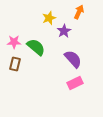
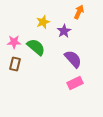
yellow star: moved 6 px left, 4 px down
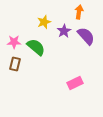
orange arrow: rotated 16 degrees counterclockwise
yellow star: moved 1 px right
purple semicircle: moved 13 px right, 23 px up
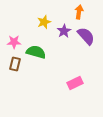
green semicircle: moved 5 px down; rotated 24 degrees counterclockwise
